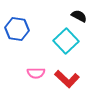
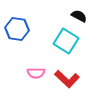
cyan square: rotated 15 degrees counterclockwise
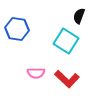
black semicircle: rotated 98 degrees counterclockwise
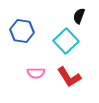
blue hexagon: moved 5 px right, 2 px down
cyan square: rotated 15 degrees clockwise
red L-shape: moved 2 px right, 2 px up; rotated 15 degrees clockwise
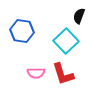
red L-shape: moved 6 px left, 3 px up; rotated 15 degrees clockwise
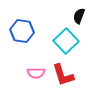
red L-shape: moved 1 px down
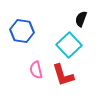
black semicircle: moved 2 px right, 3 px down
cyan square: moved 3 px right, 4 px down
pink semicircle: moved 3 px up; rotated 78 degrees clockwise
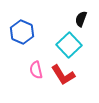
blue hexagon: moved 1 px down; rotated 15 degrees clockwise
red L-shape: rotated 15 degrees counterclockwise
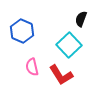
blue hexagon: moved 1 px up
pink semicircle: moved 4 px left, 3 px up
red L-shape: moved 2 px left
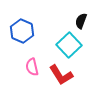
black semicircle: moved 2 px down
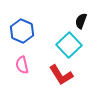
pink semicircle: moved 10 px left, 2 px up
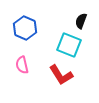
blue hexagon: moved 3 px right, 3 px up
cyan square: rotated 25 degrees counterclockwise
